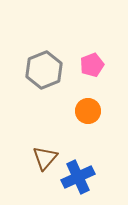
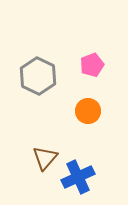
gray hexagon: moved 6 px left, 6 px down; rotated 12 degrees counterclockwise
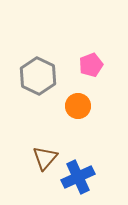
pink pentagon: moved 1 px left
orange circle: moved 10 px left, 5 px up
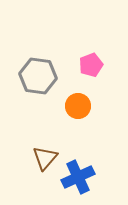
gray hexagon: rotated 18 degrees counterclockwise
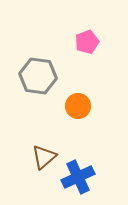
pink pentagon: moved 4 px left, 23 px up
brown triangle: moved 1 px left, 1 px up; rotated 8 degrees clockwise
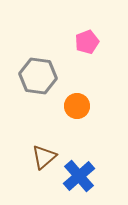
orange circle: moved 1 px left
blue cross: moved 1 px right, 1 px up; rotated 16 degrees counterclockwise
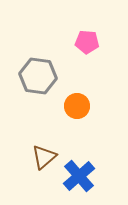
pink pentagon: rotated 25 degrees clockwise
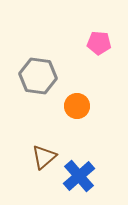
pink pentagon: moved 12 px right, 1 px down
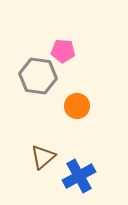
pink pentagon: moved 36 px left, 8 px down
brown triangle: moved 1 px left
blue cross: rotated 12 degrees clockwise
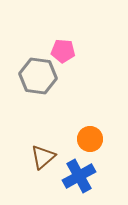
orange circle: moved 13 px right, 33 px down
